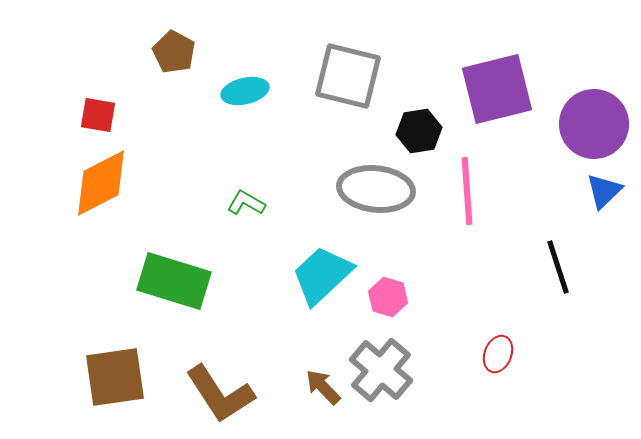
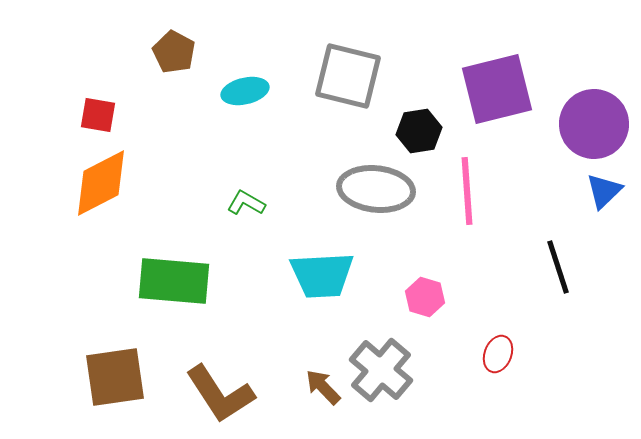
cyan trapezoid: rotated 140 degrees counterclockwise
green rectangle: rotated 12 degrees counterclockwise
pink hexagon: moved 37 px right
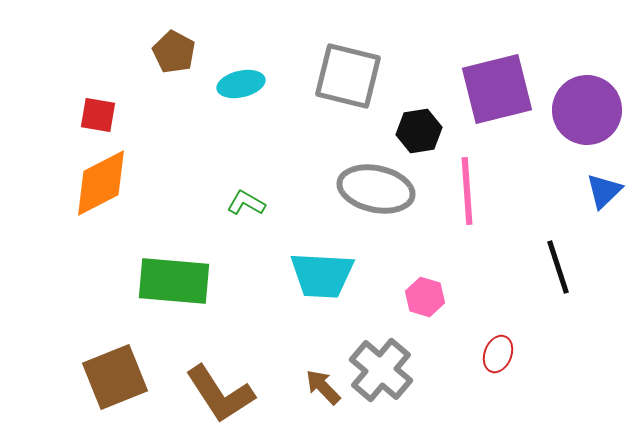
cyan ellipse: moved 4 px left, 7 px up
purple circle: moved 7 px left, 14 px up
gray ellipse: rotated 6 degrees clockwise
cyan trapezoid: rotated 6 degrees clockwise
brown square: rotated 14 degrees counterclockwise
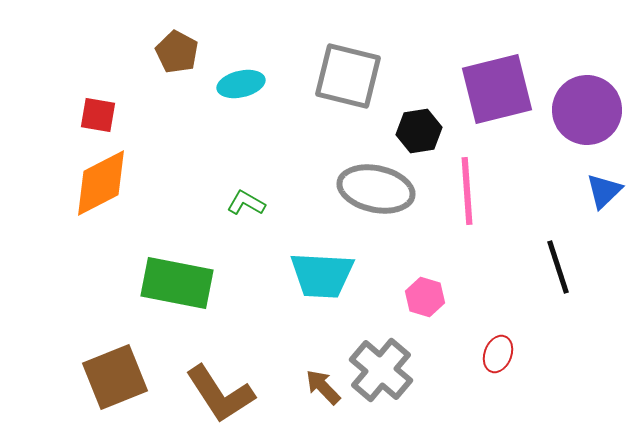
brown pentagon: moved 3 px right
green rectangle: moved 3 px right, 2 px down; rotated 6 degrees clockwise
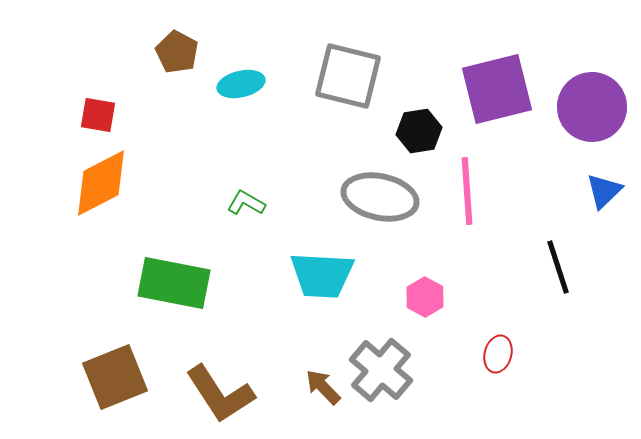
purple circle: moved 5 px right, 3 px up
gray ellipse: moved 4 px right, 8 px down
green rectangle: moved 3 px left
pink hexagon: rotated 12 degrees clockwise
red ellipse: rotated 6 degrees counterclockwise
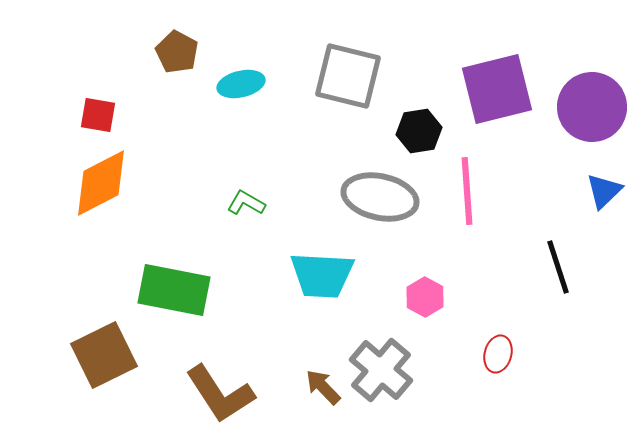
green rectangle: moved 7 px down
brown square: moved 11 px left, 22 px up; rotated 4 degrees counterclockwise
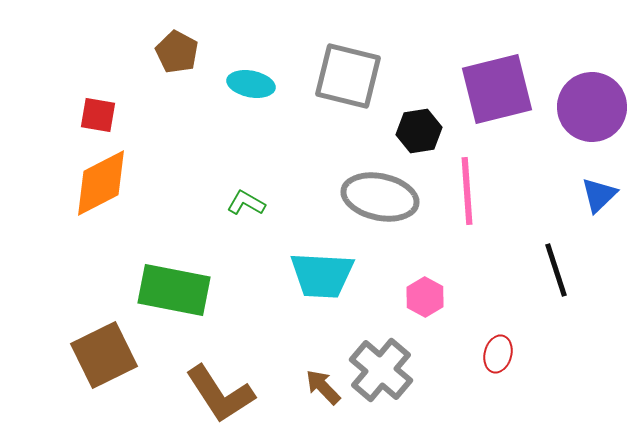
cyan ellipse: moved 10 px right; rotated 24 degrees clockwise
blue triangle: moved 5 px left, 4 px down
black line: moved 2 px left, 3 px down
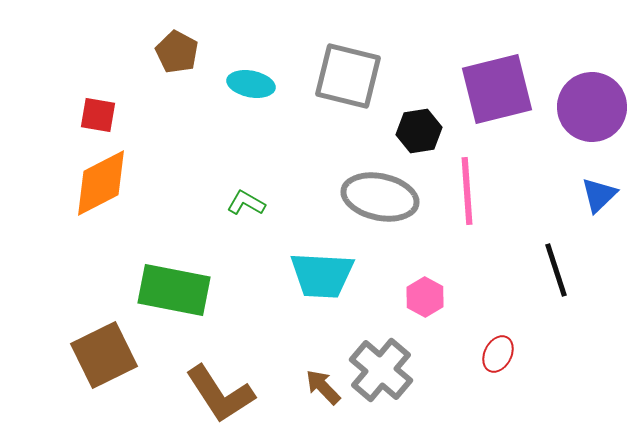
red ellipse: rotated 12 degrees clockwise
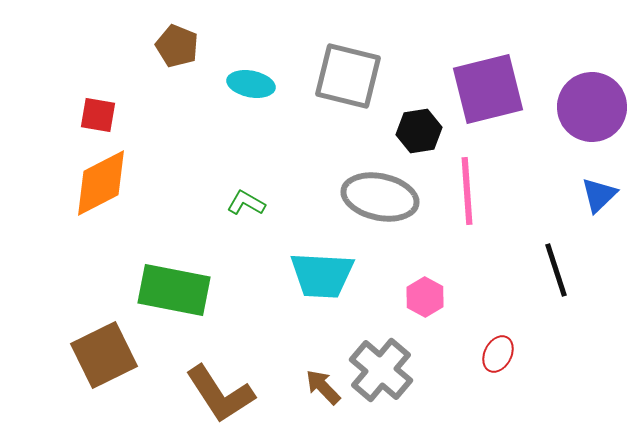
brown pentagon: moved 6 px up; rotated 6 degrees counterclockwise
purple square: moved 9 px left
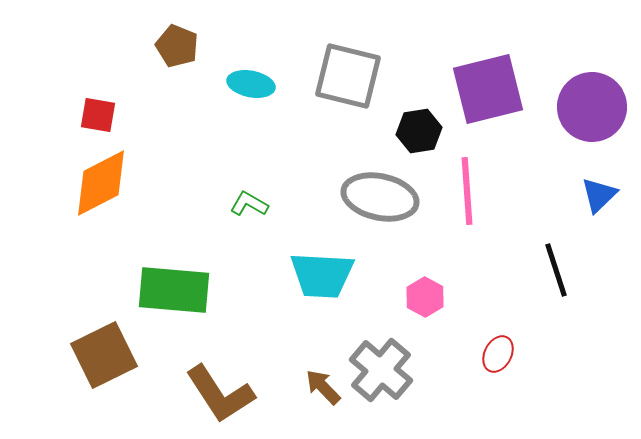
green L-shape: moved 3 px right, 1 px down
green rectangle: rotated 6 degrees counterclockwise
